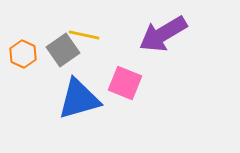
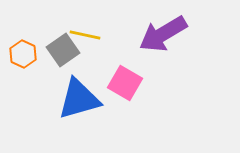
yellow line: moved 1 px right
pink square: rotated 8 degrees clockwise
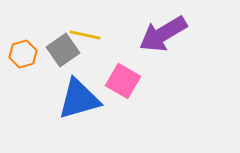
orange hexagon: rotated 20 degrees clockwise
pink square: moved 2 px left, 2 px up
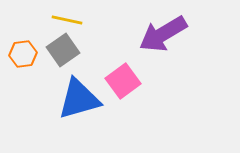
yellow line: moved 18 px left, 15 px up
orange hexagon: rotated 8 degrees clockwise
pink square: rotated 24 degrees clockwise
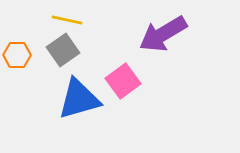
orange hexagon: moved 6 px left, 1 px down; rotated 8 degrees clockwise
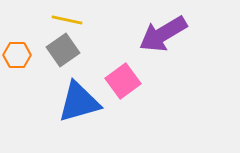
blue triangle: moved 3 px down
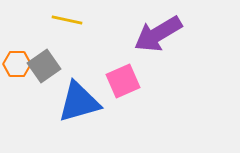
purple arrow: moved 5 px left
gray square: moved 19 px left, 16 px down
orange hexagon: moved 9 px down
pink square: rotated 12 degrees clockwise
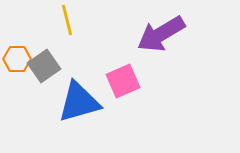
yellow line: rotated 64 degrees clockwise
purple arrow: moved 3 px right
orange hexagon: moved 5 px up
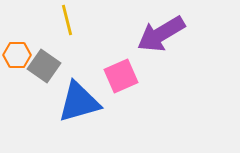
orange hexagon: moved 4 px up
gray square: rotated 20 degrees counterclockwise
pink square: moved 2 px left, 5 px up
